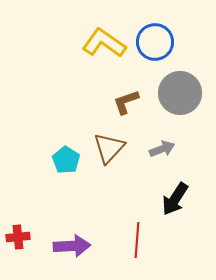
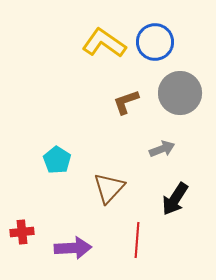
brown triangle: moved 40 px down
cyan pentagon: moved 9 px left
red cross: moved 4 px right, 5 px up
purple arrow: moved 1 px right, 2 px down
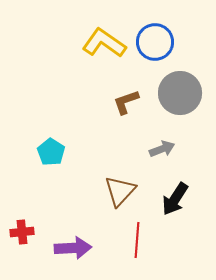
cyan pentagon: moved 6 px left, 8 px up
brown triangle: moved 11 px right, 3 px down
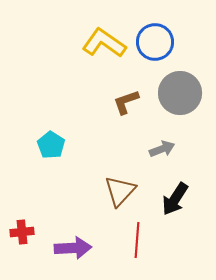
cyan pentagon: moved 7 px up
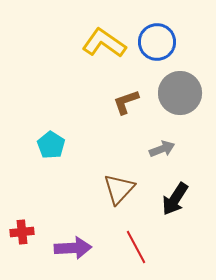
blue circle: moved 2 px right
brown triangle: moved 1 px left, 2 px up
red line: moved 1 px left, 7 px down; rotated 32 degrees counterclockwise
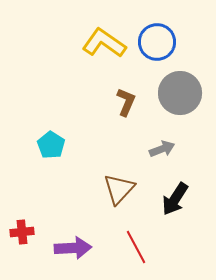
brown L-shape: rotated 132 degrees clockwise
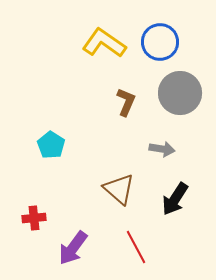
blue circle: moved 3 px right
gray arrow: rotated 30 degrees clockwise
brown triangle: rotated 32 degrees counterclockwise
red cross: moved 12 px right, 14 px up
purple arrow: rotated 129 degrees clockwise
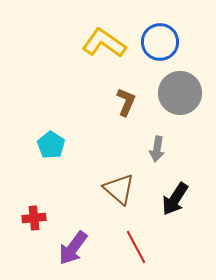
gray arrow: moved 5 px left; rotated 90 degrees clockwise
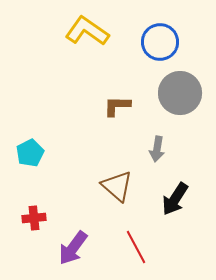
yellow L-shape: moved 17 px left, 12 px up
brown L-shape: moved 9 px left, 4 px down; rotated 112 degrees counterclockwise
cyan pentagon: moved 21 px left, 8 px down; rotated 12 degrees clockwise
brown triangle: moved 2 px left, 3 px up
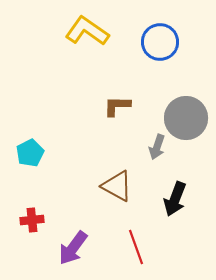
gray circle: moved 6 px right, 25 px down
gray arrow: moved 2 px up; rotated 10 degrees clockwise
brown triangle: rotated 12 degrees counterclockwise
black arrow: rotated 12 degrees counterclockwise
red cross: moved 2 px left, 2 px down
red line: rotated 8 degrees clockwise
